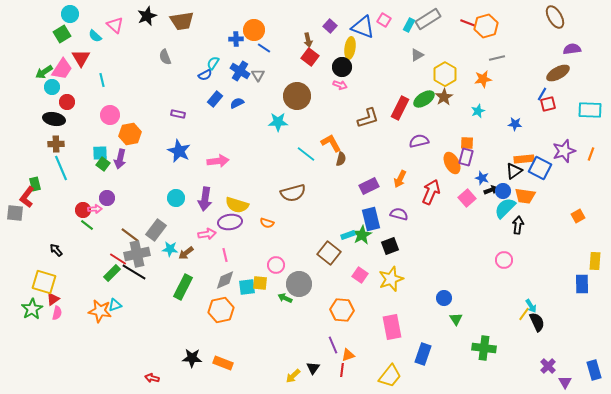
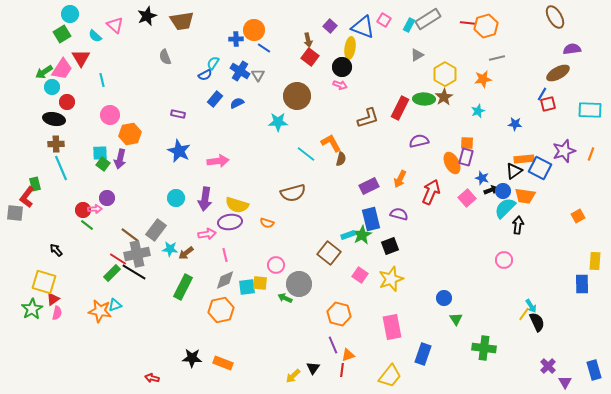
red line at (468, 23): rotated 14 degrees counterclockwise
green ellipse at (424, 99): rotated 35 degrees clockwise
orange hexagon at (342, 310): moved 3 px left, 4 px down; rotated 10 degrees clockwise
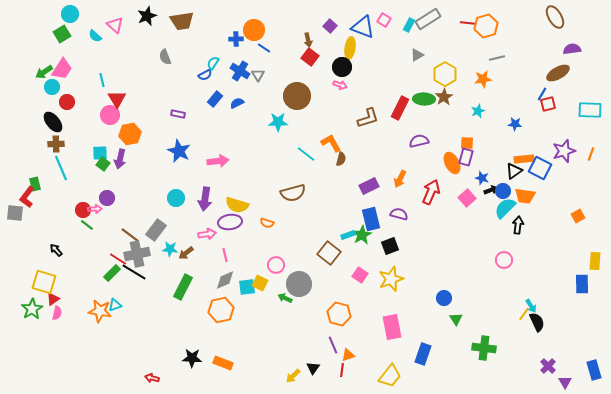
red triangle at (81, 58): moved 36 px right, 41 px down
black ellipse at (54, 119): moved 1 px left, 3 px down; rotated 40 degrees clockwise
yellow square at (260, 283): rotated 21 degrees clockwise
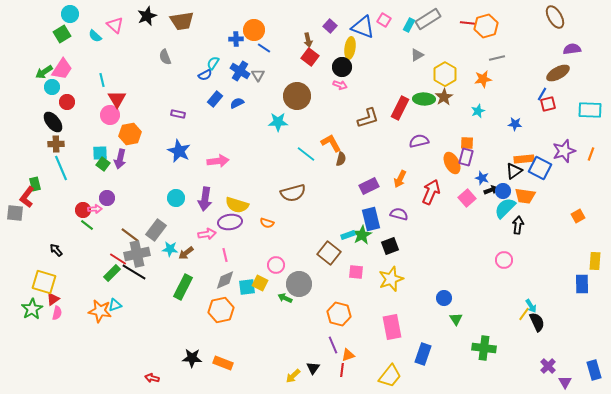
pink square at (360, 275): moved 4 px left, 3 px up; rotated 28 degrees counterclockwise
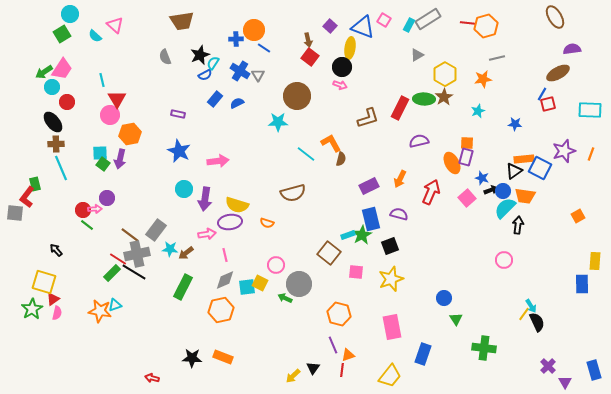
black star at (147, 16): moved 53 px right, 39 px down
cyan circle at (176, 198): moved 8 px right, 9 px up
orange rectangle at (223, 363): moved 6 px up
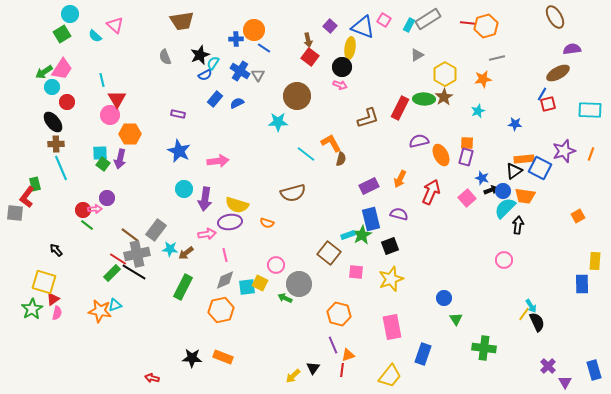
orange hexagon at (130, 134): rotated 10 degrees clockwise
orange ellipse at (452, 163): moved 11 px left, 8 px up
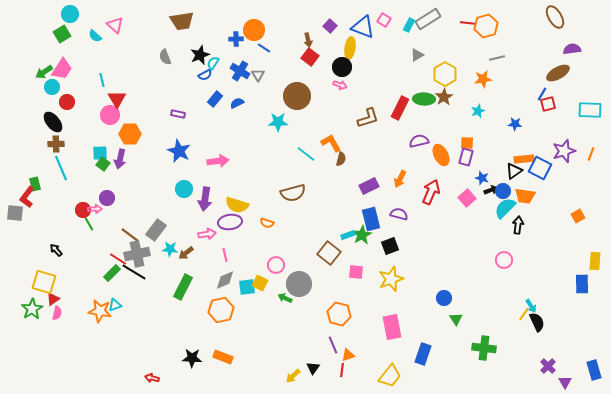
green line at (87, 225): moved 2 px right, 1 px up; rotated 24 degrees clockwise
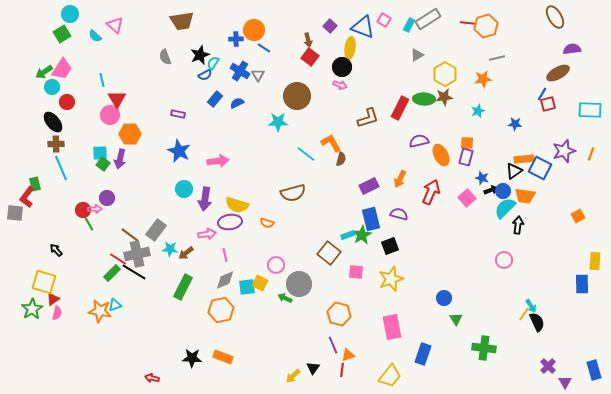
brown star at (444, 97): rotated 24 degrees clockwise
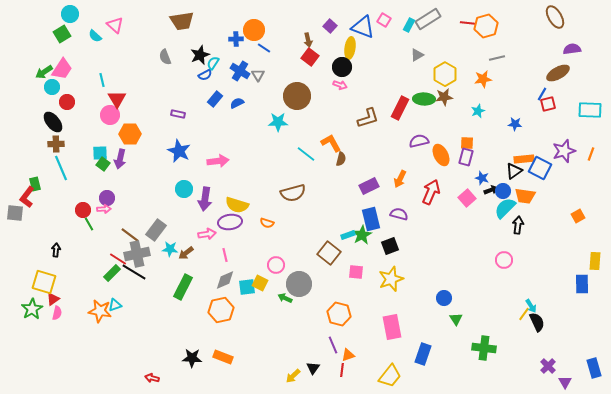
pink arrow at (95, 209): moved 9 px right
black arrow at (56, 250): rotated 48 degrees clockwise
blue rectangle at (594, 370): moved 2 px up
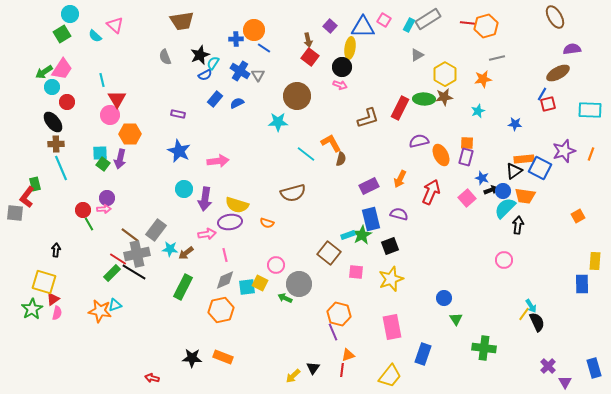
blue triangle at (363, 27): rotated 20 degrees counterclockwise
purple line at (333, 345): moved 13 px up
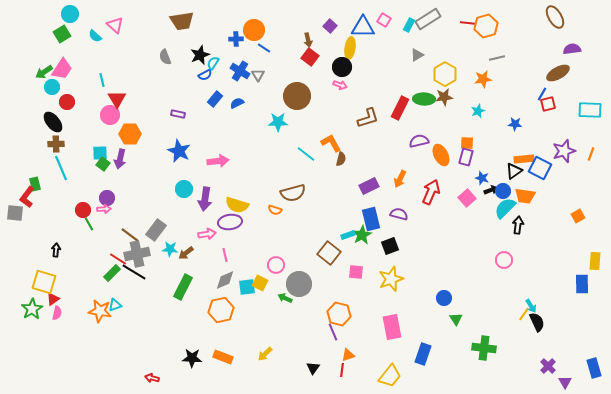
orange semicircle at (267, 223): moved 8 px right, 13 px up
yellow arrow at (293, 376): moved 28 px left, 22 px up
